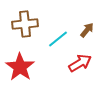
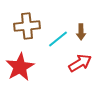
brown cross: moved 2 px right, 2 px down
brown arrow: moved 6 px left, 2 px down; rotated 140 degrees clockwise
red star: rotated 8 degrees clockwise
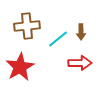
red arrow: rotated 30 degrees clockwise
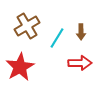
brown cross: rotated 25 degrees counterclockwise
cyan line: moved 1 px left, 1 px up; rotated 20 degrees counterclockwise
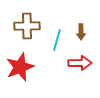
brown cross: rotated 30 degrees clockwise
cyan line: moved 2 px down; rotated 15 degrees counterclockwise
red star: rotated 8 degrees clockwise
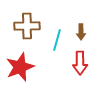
red arrow: rotated 90 degrees clockwise
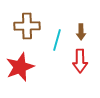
red arrow: moved 2 px up
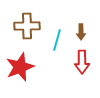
red arrow: moved 2 px right, 1 px down
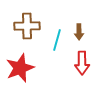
brown arrow: moved 2 px left
red arrow: moved 1 px down
red star: moved 1 px down
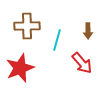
brown arrow: moved 9 px right, 1 px up
red arrow: rotated 40 degrees counterclockwise
